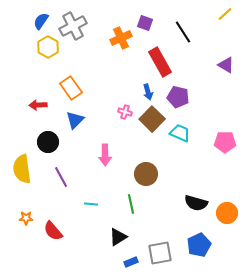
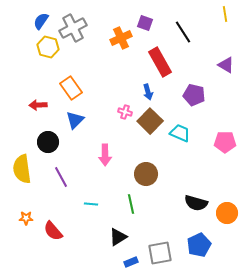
yellow line: rotated 56 degrees counterclockwise
gray cross: moved 2 px down
yellow hexagon: rotated 15 degrees counterclockwise
purple pentagon: moved 16 px right, 2 px up
brown square: moved 2 px left, 2 px down
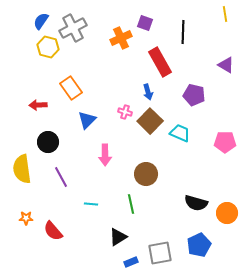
black line: rotated 35 degrees clockwise
blue triangle: moved 12 px right
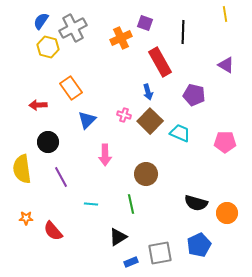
pink cross: moved 1 px left, 3 px down
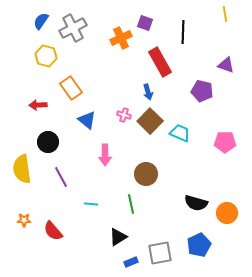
yellow hexagon: moved 2 px left, 9 px down
purple triangle: rotated 12 degrees counterclockwise
purple pentagon: moved 8 px right, 4 px up
blue triangle: rotated 36 degrees counterclockwise
orange star: moved 2 px left, 2 px down
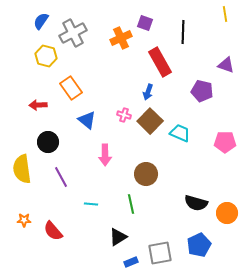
gray cross: moved 5 px down
blue arrow: rotated 35 degrees clockwise
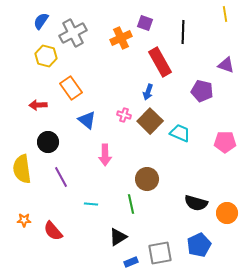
brown circle: moved 1 px right, 5 px down
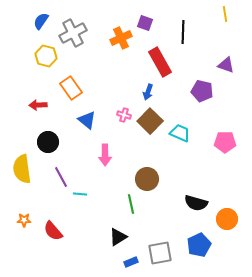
cyan line: moved 11 px left, 10 px up
orange circle: moved 6 px down
